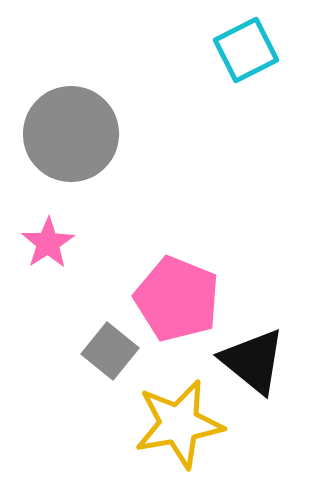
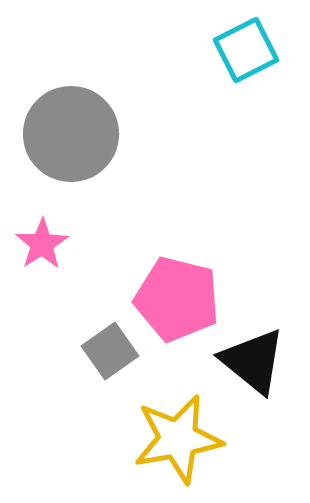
pink star: moved 6 px left, 1 px down
pink pentagon: rotated 8 degrees counterclockwise
gray square: rotated 16 degrees clockwise
yellow star: moved 1 px left, 15 px down
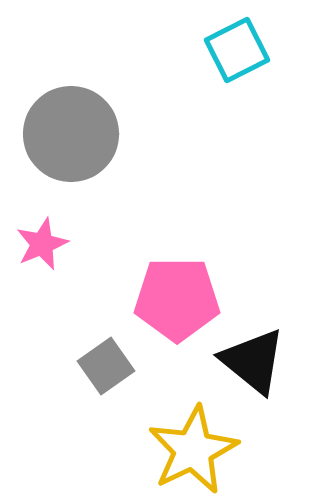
cyan square: moved 9 px left
pink star: rotated 10 degrees clockwise
pink pentagon: rotated 14 degrees counterclockwise
gray square: moved 4 px left, 15 px down
yellow star: moved 15 px right, 11 px down; rotated 16 degrees counterclockwise
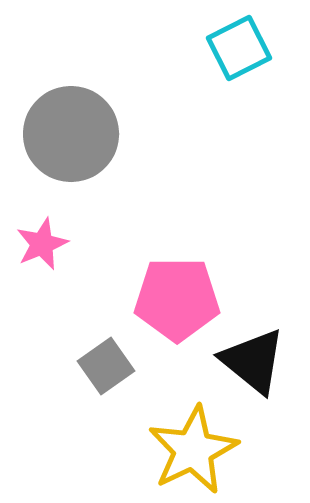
cyan square: moved 2 px right, 2 px up
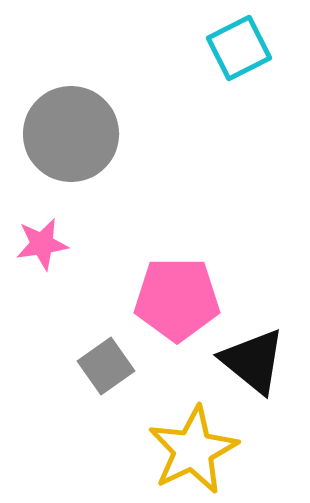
pink star: rotated 14 degrees clockwise
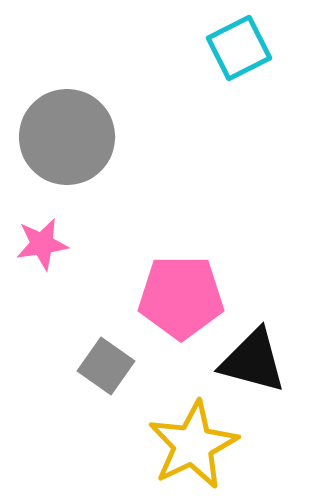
gray circle: moved 4 px left, 3 px down
pink pentagon: moved 4 px right, 2 px up
black triangle: rotated 24 degrees counterclockwise
gray square: rotated 20 degrees counterclockwise
yellow star: moved 5 px up
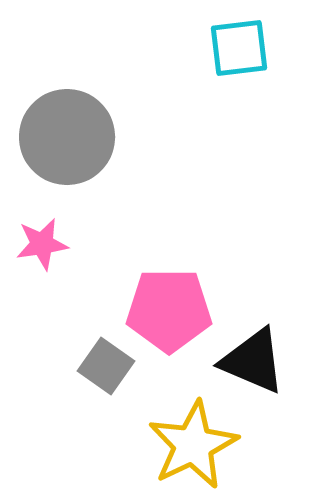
cyan square: rotated 20 degrees clockwise
pink pentagon: moved 12 px left, 13 px down
black triangle: rotated 8 degrees clockwise
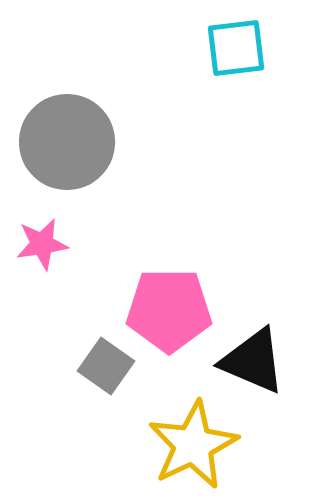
cyan square: moved 3 px left
gray circle: moved 5 px down
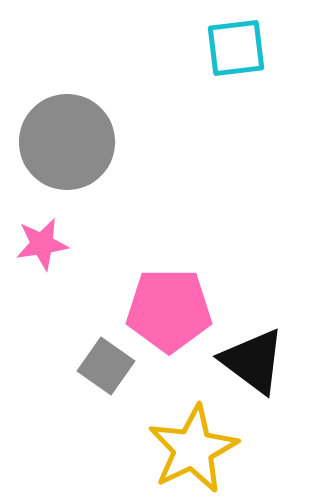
black triangle: rotated 14 degrees clockwise
yellow star: moved 4 px down
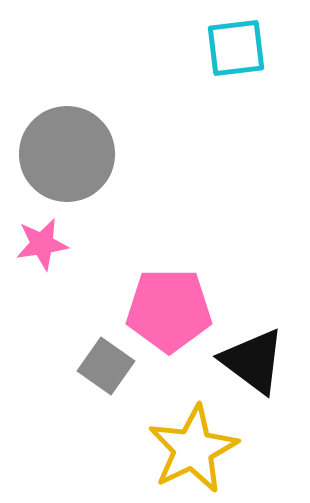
gray circle: moved 12 px down
